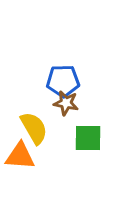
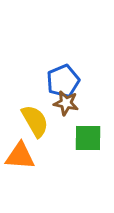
blue pentagon: rotated 20 degrees counterclockwise
yellow semicircle: moved 1 px right, 7 px up
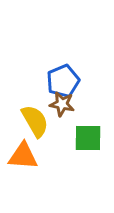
brown star: moved 4 px left, 1 px down
orange triangle: moved 3 px right
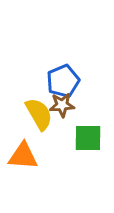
brown star: moved 1 px down; rotated 15 degrees counterclockwise
yellow semicircle: moved 4 px right, 7 px up
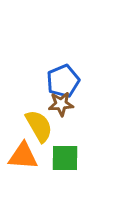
brown star: moved 1 px left, 1 px up
yellow semicircle: moved 12 px down
green square: moved 23 px left, 20 px down
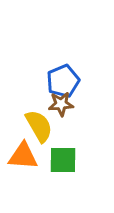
green square: moved 2 px left, 2 px down
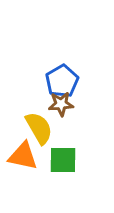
blue pentagon: moved 1 px left; rotated 8 degrees counterclockwise
yellow semicircle: moved 2 px down
orange triangle: rotated 8 degrees clockwise
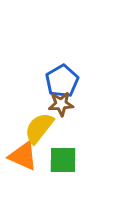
yellow semicircle: rotated 112 degrees counterclockwise
orange triangle: rotated 12 degrees clockwise
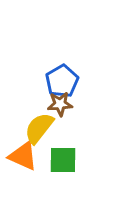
brown star: moved 1 px left
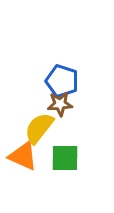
blue pentagon: rotated 24 degrees counterclockwise
green square: moved 2 px right, 2 px up
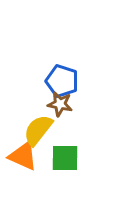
brown star: rotated 15 degrees clockwise
yellow semicircle: moved 1 px left, 2 px down
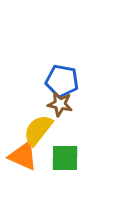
blue pentagon: rotated 8 degrees counterclockwise
